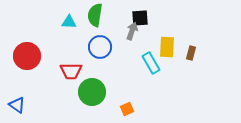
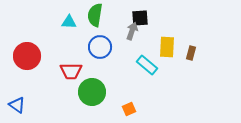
cyan rectangle: moved 4 px left, 2 px down; rotated 20 degrees counterclockwise
orange square: moved 2 px right
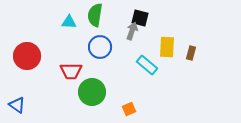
black square: rotated 18 degrees clockwise
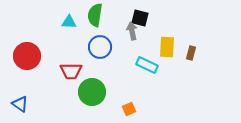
gray arrow: rotated 30 degrees counterclockwise
cyan rectangle: rotated 15 degrees counterclockwise
blue triangle: moved 3 px right, 1 px up
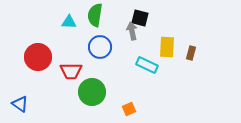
red circle: moved 11 px right, 1 px down
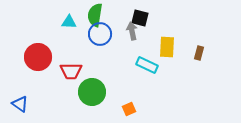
blue circle: moved 13 px up
brown rectangle: moved 8 px right
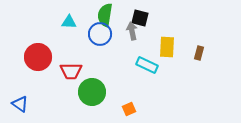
green semicircle: moved 10 px right
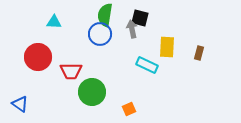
cyan triangle: moved 15 px left
gray arrow: moved 2 px up
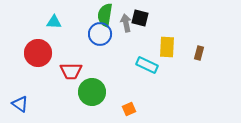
gray arrow: moved 6 px left, 6 px up
red circle: moved 4 px up
